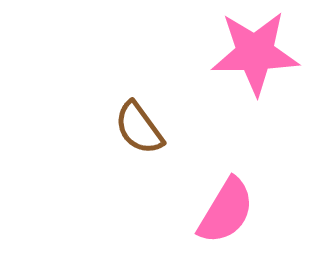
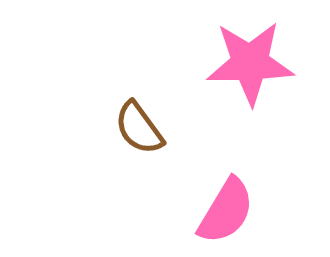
pink star: moved 5 px left, 10 px down
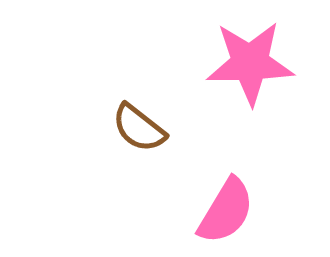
brown semicircle: rotated 16 degrees counterclockwise
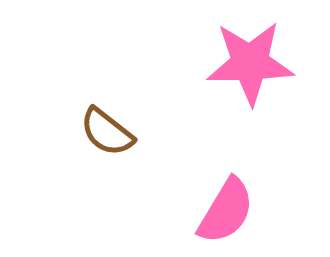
brown semicircle: moved 32 px left, 4 px down
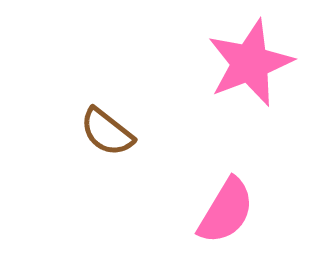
pink star: rotated 20 degrees counterclockwise
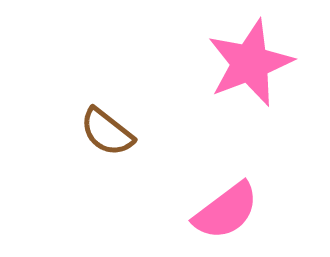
pink semicircle: rotated 22 degrees clockwise
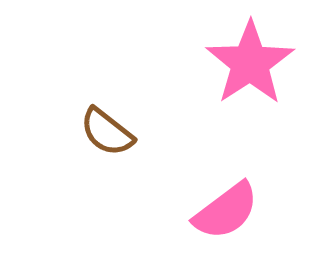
pink star: rotated 12 degrees counterclockwise
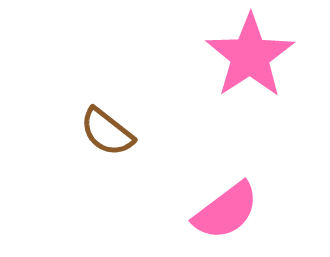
pink star: moved 7 px up
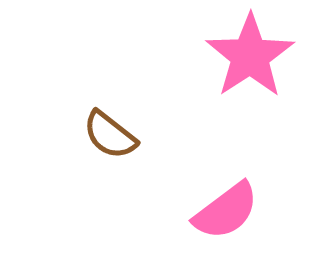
brown semicircle: moved 3 px right, 3 px down
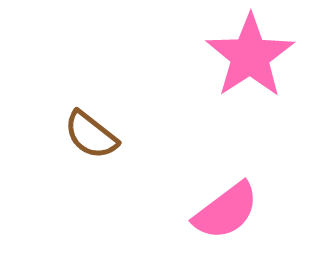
brown semicircle: moved 19 px left
